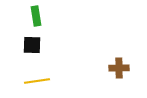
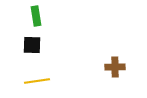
brown cross: moved 4 px left, 1 px up
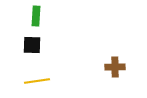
green rectangle: rotated 12 degrees clockwise
